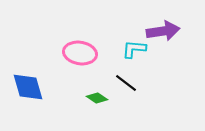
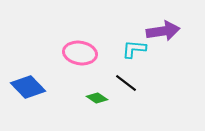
blue diamond: rotated 28 degrees counterclockwise
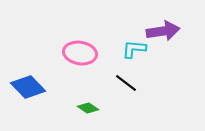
green diamond: moved 9 px left, 10 px down
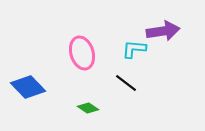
pink ellipse: moved 2 px right; rotated 64 degrees clockwise
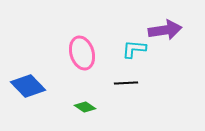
purple arrow: moved 2 px right, 1 px up
black line: rotated 40 degrees counterclockwise
blue diamond: moved 1 px up
green diamond: moved 3 px left, 1 px up
